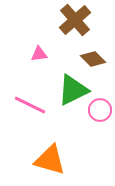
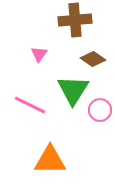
brown cross: rotated 36 degrees clockwise
pink triangle: rotated 48 degrees counterclockwise
brown diamond: rotated 10 degrees counterclockwise
green triangle: rotated 32 degrees counterclockwise
orange triangle: rotated 16 degrees counterclockwise
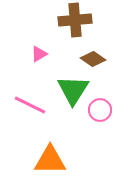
pink triangle: rotated 24 degrees clockwise
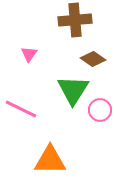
pink triangle: moved 10 px left; rotated 24 degrees counterclockwise
pink line: moved 9 px left, 4 px down
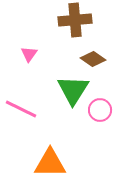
orange triangle: moved 3 px down
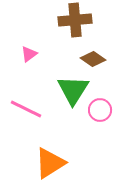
pink triangle: rotated 18 degrees clockwise
pink line: moved 5 px right
orange triangle: rotated 32 degrees counterclockwise
